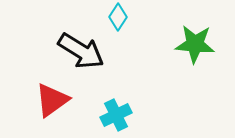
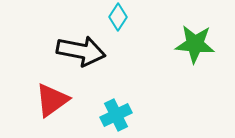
black arrow: rotated 21 degrees counterclockwise
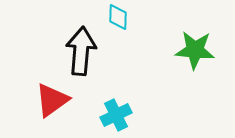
cyan diamond: rotated 32 degrees counterclockwise
green star: moved 6 px down
black arrow: rotated 96 degrees counterclockwise
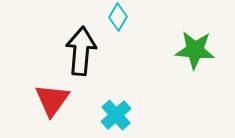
cyan diamond: rotated 28 degrees clockwise
red triangle: rotated 18 degrees counterclockwise
cyan cross: rotated 16 degrees counterclockwise
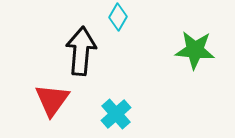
cyan cross: moved 1 px up
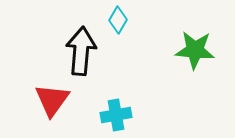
cyan diamond: moved 3 px down
cyan cross: moved 1 px down; rotated 32 degrees clockwise
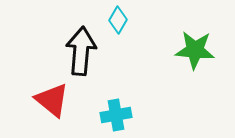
red triangle: rotated 27 degrees counterclockwise
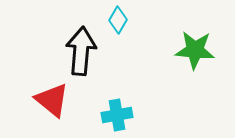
cyan cross: moved 1 px right
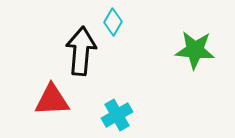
cyan diamond: moved 5 px left, 2 px down
red triangle: rotated 42 degrees counterclockwise
cyan cross: rotated 20 degrees counterclockwise
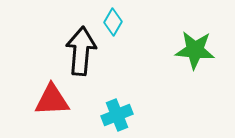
cyan cross: rotated 8 degrees clockwise
